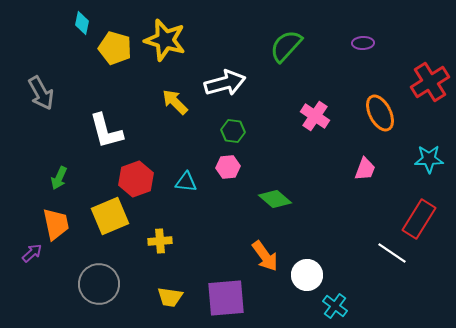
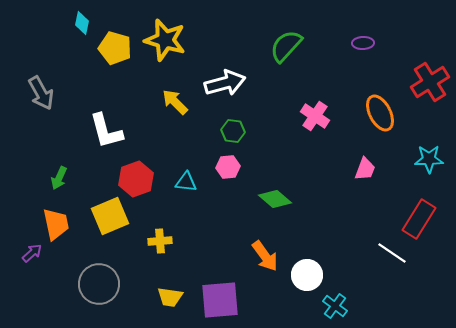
purple square: moved 6 px left, 2 px down
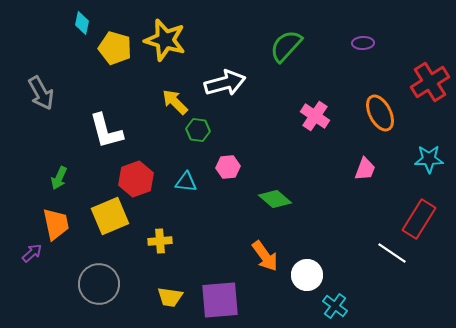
green hexagon: moved 35 px left, 1 px up
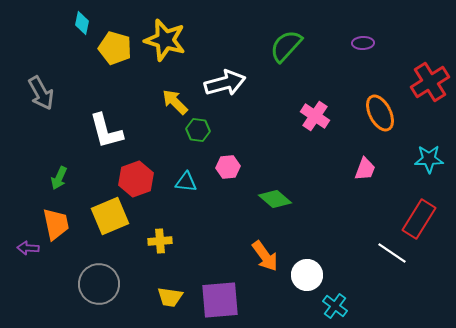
purple arrow: moved 4 px left, 5 px up; rotated 135 degrees counterclockwise
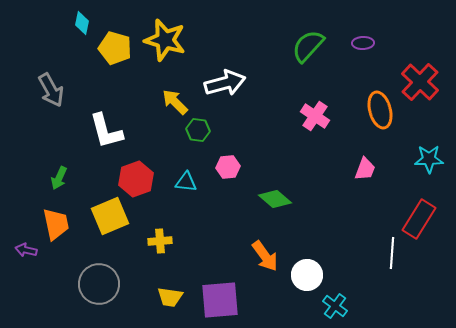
green semicircle: moved 22 px right
red cross: moved 10 px left; rotated 15 degrees counterclockwise
gray arrow: moved 10 px right, 3 px up
orange ellipse: moved 3 px up; rotated 12 degrees clockwise
purple arrow: moved 2 px left, 2 px down; rotated 10 degrees clockwise
white line: rotated 60 degrees clockwise
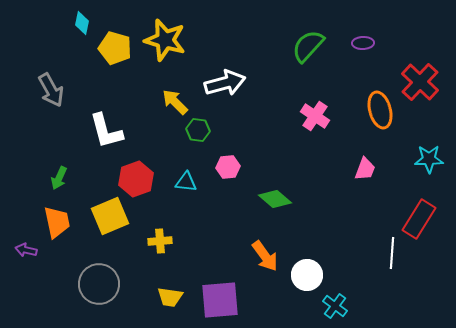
orange trapezoid: moved 1 px right, 2 px up
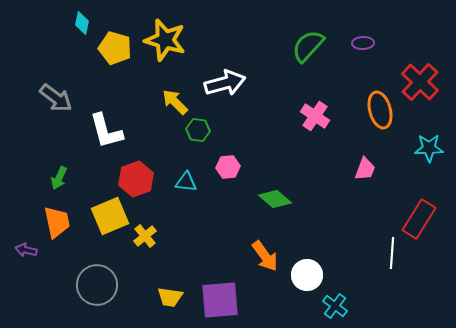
gray arrow: moved 5 px right, 8 px down; rotated 24 degrees counterclockwise
cyan star: moved 11 px up
yellow cross: moved 15 px left, 5 px up; rotated 35 degrees counterclockwise
gray circle: moved 2 px left, 1 px down
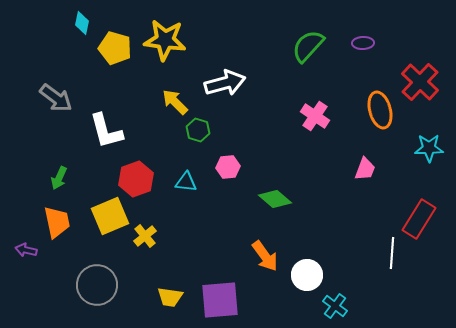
yellow star: rotated 9 degrees counterclockwise
green hexagon: rotated 10 degrees clockwise
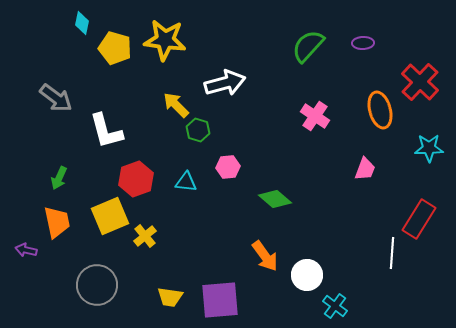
yellow arrow: moved 1 px right, 3 px down
